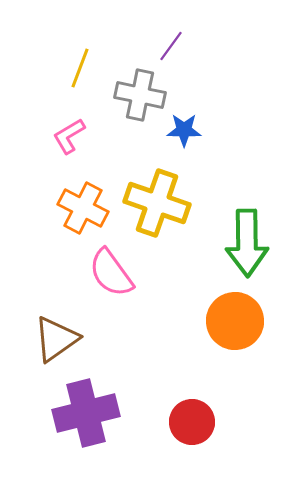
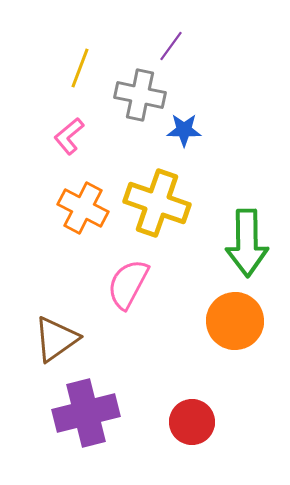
pink L-shape: rotated 9 degrees counterclockwise
pink semicircle: moved 17 px right, 11 px down; rotated 64 degrees clockwise
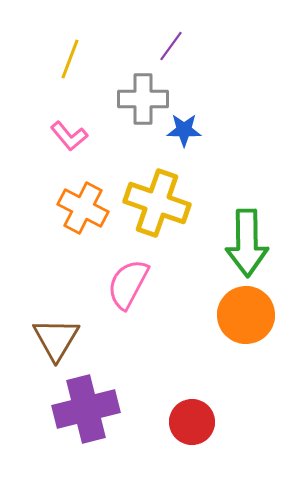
yellow line: moved 10 px left, 9 px up
gray cross: moved 3 px right, 4 px down; rotated 12 degrees counterclockwise
pink L-shape: rotated 90 degrees counterclockwise
orange circle: moved 11 px right, 6 px up
brown triangle: rotated 24 degrees counterclockwise
purple cross: moved 4 px up
